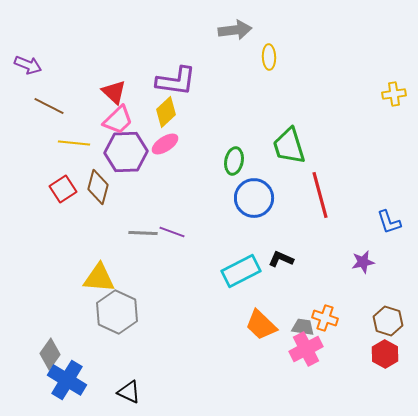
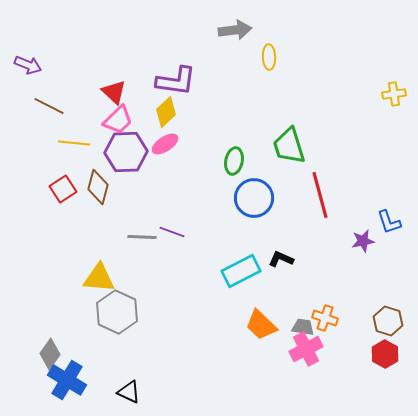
gray line: moved 1 px left, 4 px down
purple star: moved 21 px up
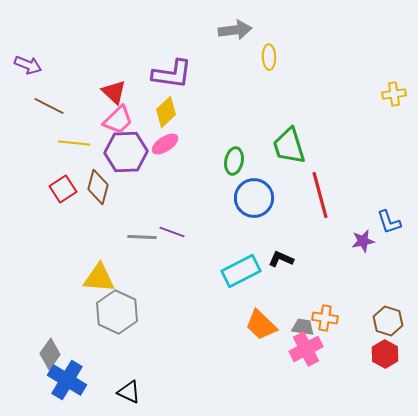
purple L-shape: moved 4 px left, 7 px up
orange cross: rotated 10 degrees counterclockwise
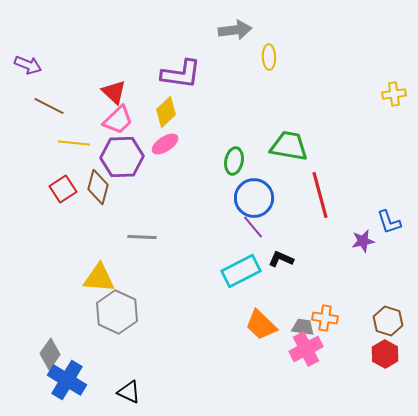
purple L-shape: moved 9 px right
green trapezoid: rotated 117 degrees clockwise
purple hexagon: moved 4 px left, 5 px down
purple line: moved 81 px right, 5 px up; rotated 30 degrees clockwise
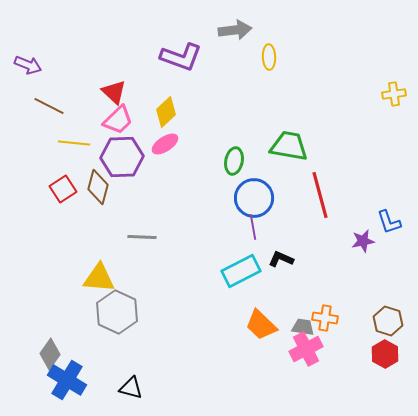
purple L-shape: moved 17 px up; rotated 12 degrees clockwise
purple line: rotated 30 degrees clockwise
black triangle: moved 2 px right, 4 px up; rotated 10 degrees counterclockwise
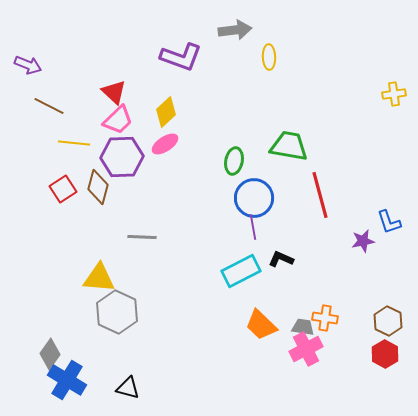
brown hexagon: rotated 8 degrees clockwise
black triangle: moved 3 px left
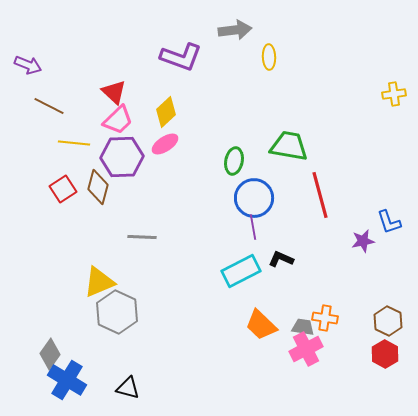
yellow triangle: moved 4 px down; rotated 28 degrees counterclockwise
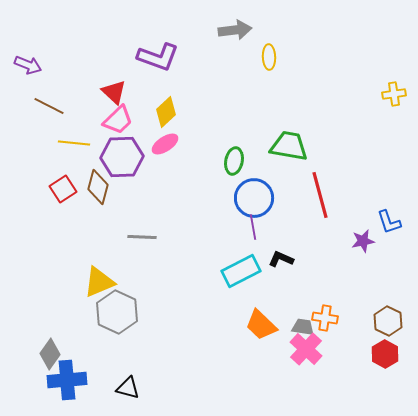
purple L-shape: moved 23 px left
pink cross: rotated 20 degrees counterclockwise
blue cross: rotated 36 degrees counterclockwise
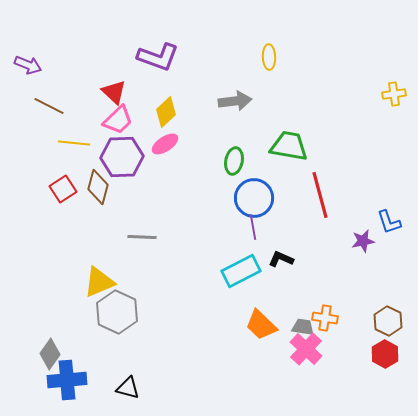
gray arrow: moved 71 px down
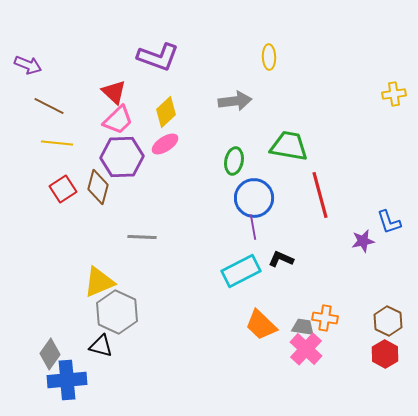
yellow line: moved 17 px left
black triangle: moved 27 px left, 42 px up
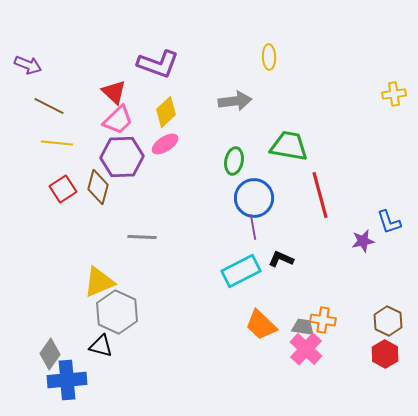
purple L-shape: moved 7 px down
orange cross: moved 2 px left, 2 px down
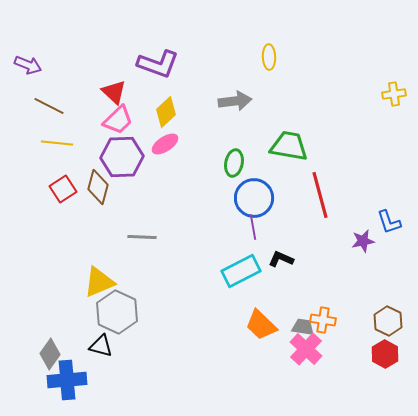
green ellipse: moved 2 px down
